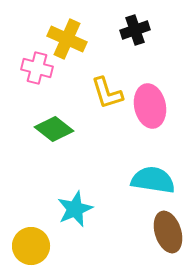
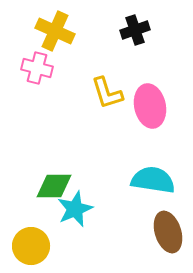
yellow cross: moved 12 px left, 8 px up
green diamond: moved 57 px down; rotated 39 degrees counterclockwise
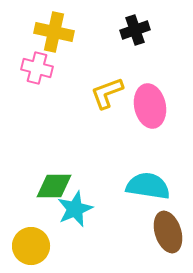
yellow cross: moved 1 px left, 1 px down; rotated 12 degrees counterclockwise
yellow L-shape: rotated 87 degrees clockwise
cyan semicircle: moved 5 px left, 6 px down
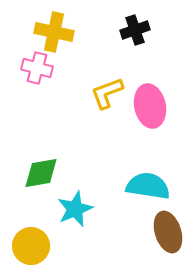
green diamond: moved 13 px left, 13 px up; rotated 9 degrees counterclockwise
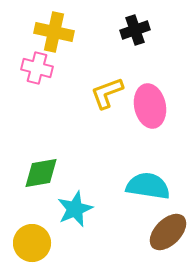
brown ellipse: rotated 63 degrees clockwise
yellow circle: moved 1 px right, 3 px up
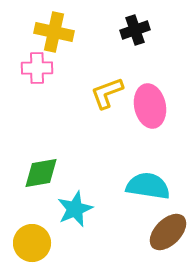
pink cross: rotated 16 degrees counterclockwise
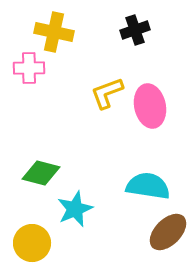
pink cross: moved 8 px left
green diamond: rotated 24 degrees clockwise
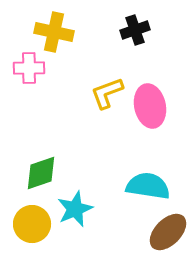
green diamond: rotated 33 degrees counterclockwise
yellow circle: moved 19 px up
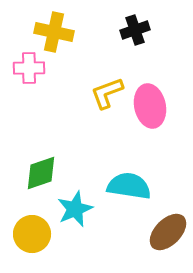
cyan semicircle: moved 19 px left
yellow circle: moved 10 px down
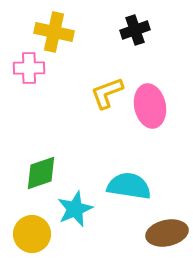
brown ellipse: moved 1 px left, 1 px down; rotated 33 degrees clockwise
